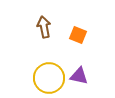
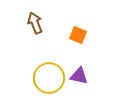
brown arrow: moved 9 px left, 4 px up; rotated 10 degrees counterclockwise
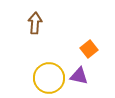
brown arrow: rotated 25 degrees clockwise
orange square: moved 11 px right, 14 px down; rotated 30 degrees clockwise
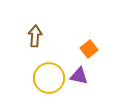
brown arrow: moved 13 px down
